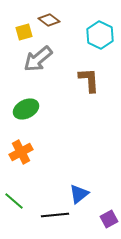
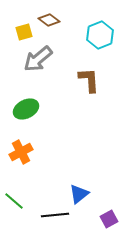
cyan hexagon: rotated 12 degrees clockwise
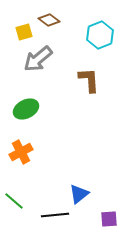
purple square: rotated 24 degrees clockwise
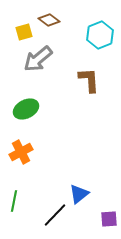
green line: rotated 60 degrees clockwise
black line: rotated 40 degrees counterclockwise
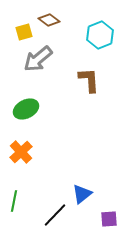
orange cross: rotated 15 degrees counterclockwise
blue triangle: moved 3 px right
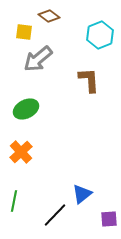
brown diamond: moved 4 px up
yellow square: rotated 24 degrees clockwise
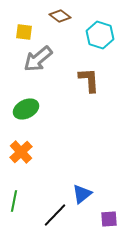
brown diamond: moved 11 px right
cyan hexagon: rotated 20 degrees counterclockwise
